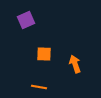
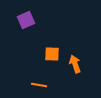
orange square: moved 8 px right
orange line: moved 2 px up
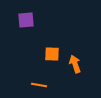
purple square: rotated 18 degrees clockwise
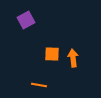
purple square: rotated 24 degrees counterclockwise
orange arrow: moved 2 px left, 6 px up; rotated 12 degrees clockwise
